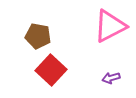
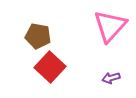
pink triangle: rotated 21 degrees counterclockwise
red square: moved 1 px left, 3 px up
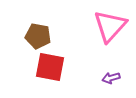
red square: rotated 32 degrees counterclockwise
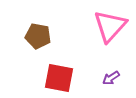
red square: moved 9 px right, 11 px down
purple arrow: rotated 18 degrees counterclockwise
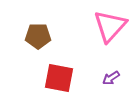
brown pentagon: rotated 10 degrees counterclockwise
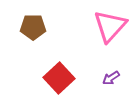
brown pentagon: moved 5 px left, 9 px up
red square: rotated 36 degrees clockwise
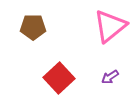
pink triangle: rotated 9 degrees clockwise
purple arrow: moved 1 px left, 1 px up
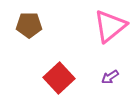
brown pentagon: moved 4 px left, 2 px up
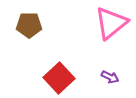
pink triangle: moved 1 px right, 3 px up
purple arrow: rotated 120 degrees counterclockwise
